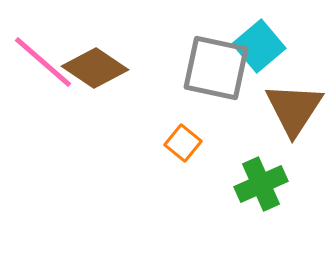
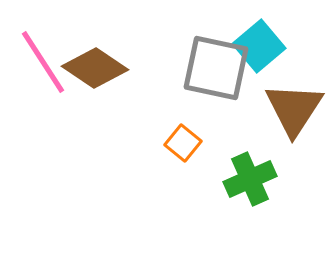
pink line: rotated 16 degrees clockwise
green cross: moved 11 px left, 5 px up
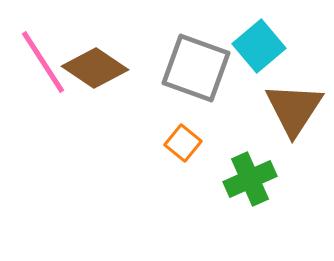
gray square: moved 20 px left; rotated 8 degrees clockwise
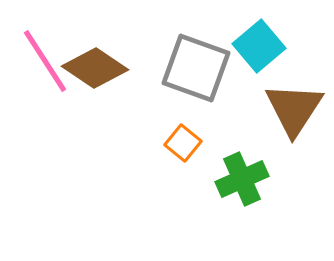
pink line: moved 2 px right, 1 px up
green cross: moved 8 px left
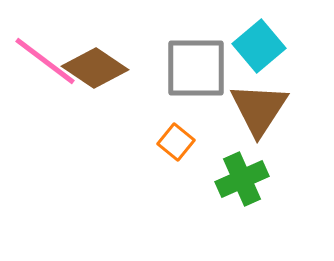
pink line: rotated 20 degrees counterclockwise
gray square: rotated 20 degrees counterclockwise
brown triangle: moved 35 px left
orange square: moved 7 px left, 1 px up
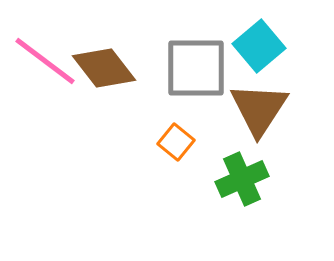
brown diamond: moved 9 px right; rotated 18 degrees clockwise
